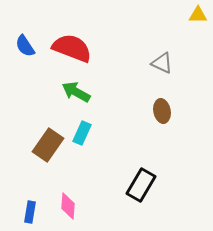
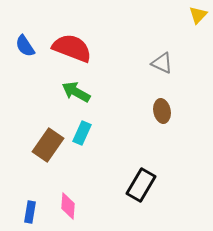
yellow triangle: rotated 48 degrees counterclockwise
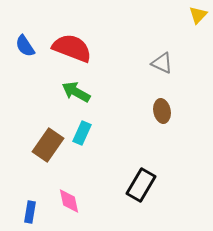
pink diamond: moved 1 px right, 5 px up; rotated 16 degrees counterclockwise
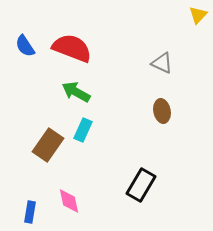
cyan rectangle: moved 1 px right, 3 px up
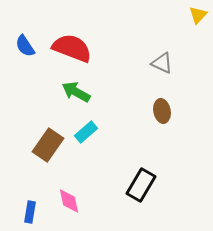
cyan rectangle: moved 3 px right, 2 px down; rotated 25 degrees clockwise
